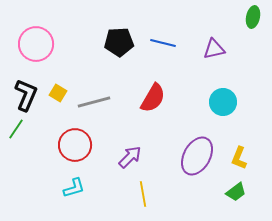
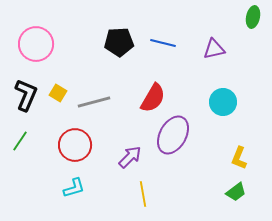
green line: moved 4 px right, 12 px down
purple ellipse: moved 24 px left, 21 px up
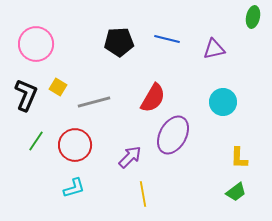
blue line: moved 4 px right, 4 px up
yellow square: moved 6 px up
green line: moved 16 px right
yellow L-shape: rotated 20 degrees counterclockwise
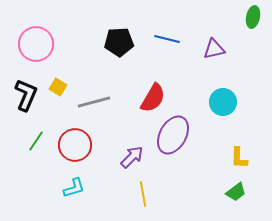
purple arrow: moved 2 px right
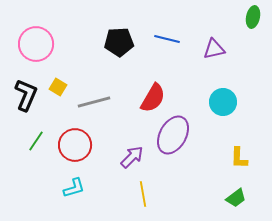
green trapezoid: moved 6 px down
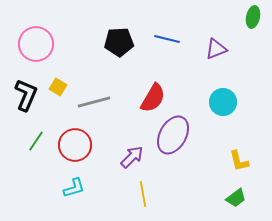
purple triangle: moved 2 px right; rotated 10 degrees counterclockwise
yellow L-shape: moved 3 px down; rotated 15 degrees counterclockwise
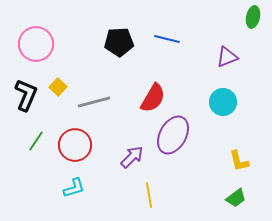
purple triangle: moved 11 px right, 8 px down
yellow square: rotated 12 degrees clockwise
yellow line: moved 6 px right, 1 px down
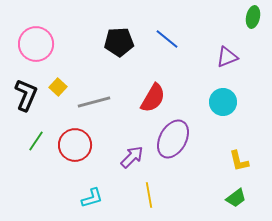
blue line: rotated 25 degrees clockwise
purple ellipse: moved 4 px down
cyan L-shape: moved 18 px right, 10 px down
